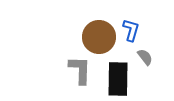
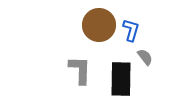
brown circle: moved 12 px up
black rectangle: moved 3 px right
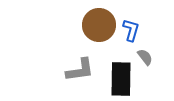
gray L-shape: rotated 80 degrees clockwise
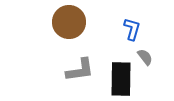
brown circle: moved 30 px left, 3 px up
blue L-shape: moved 1 px right, 1 px up
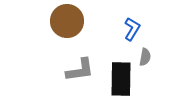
brown circle: moved 2 px left, 1 px up
blue L-shape: rotated 15 degrees clockwise
gray semicircle: rotated 48 degrees clockwise
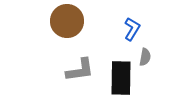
black rectangle: moved 1 px up
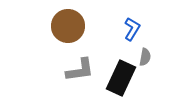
brown circle: moved 1 px right, 5 px down
black rectangle: rotated 24 degrees clockwise
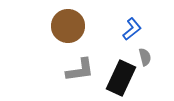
blue L-shape: rotated 20 degrees clockwise
gray semicircle: rotated 24 degrees counterclockwise
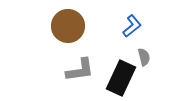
blue L-shape: moved 3 px up
gray semicircle: moved 1 px left
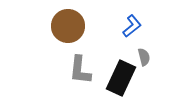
gray L-shape: rotated 104 degrees clockwise
